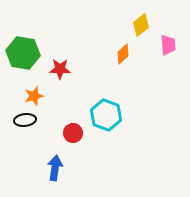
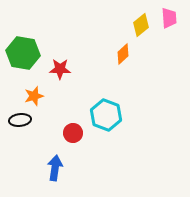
pink trapezoid: moved 1 px right, 27 px up
black ellipse: moved 5 px left
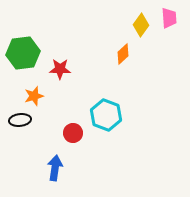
yellow diamond: rotated 15 degrees counterclockwise
green hexagon: rotated 16 degrees counterclockwise
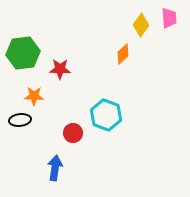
orange star: rotated 18 degrees clockwise
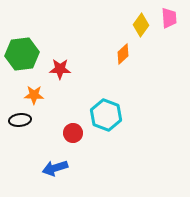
green hexagon: moved 1 px left, 1 px down
orange star: moved 1 px up
blue arrow: rotated 115 degrees counterclockwise
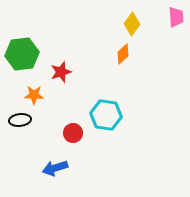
pink trapezoid: moved 7 px right, 1 px up
yellow diamond: moved 9 px left, 1 px up
red star: moved 1 px right, 3 px down; rotated 20 degrees counterclockwise
cyan hexagon: rotated 12 degrees counterclockwise
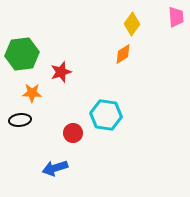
orange diamond: rotated 10 degrees clockwise
orange star: moved 2 px left, 2 px up
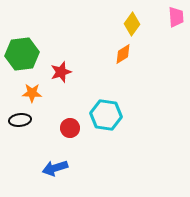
red circle: moved 3 px left, 5 px up
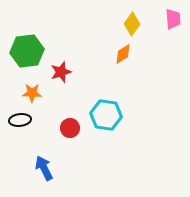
pink trapezoid: moved 3 px left, 2 px down
green hexagon: moved 5 px right, 3 px up
blue arrow: moved 11 px left; rotated 80 degrees clockwise
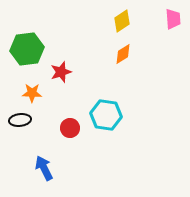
yellow diamond: moved 10 px left, 3 px up; rotated 20 degrees clockwise
green hexagon: moved 2 px up
